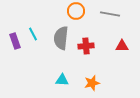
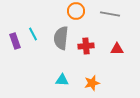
red triangle: moved 5 px left, 3 px down
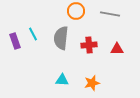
red cross: moved 3 px right, 1 px up
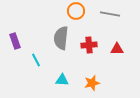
cyan line: moved 3 px right, 26 px down
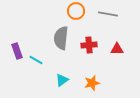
gray line: moved 2 px left
purple rectangle: moved 2 px right, 10 px down
cyan line: rotated 32 degrees counterclockwise
cyan triangle: rotated 40 degrees counterclockwise
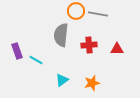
gray line: moved 10 px left
gray semicircle: moved 3 px up
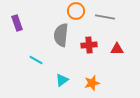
gray line: moved 7 px right, 3 px down
purple rectangle: moved 28 px up
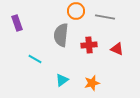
red triangle: rotated 24 degrees clockwise
cyan line: moved 1 px left, 1 px up
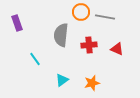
orange circle: moved 5 px right, 1 px down
cyan line: rotated 24 degrees clockwise
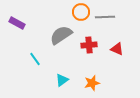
gray line: rotated 12 degrees counterclockwise
purple rectangle: rotated 42 degrees counterclockwise
gray semicircle: rotated 50 degrees clockwise
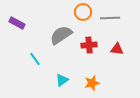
orange circle: moved 2 px right
gray line: moved 5 px right, 1 px down
red triangle: rotated 16 degrees counterclockwise
